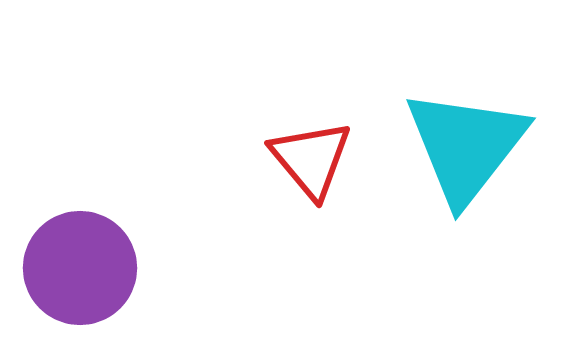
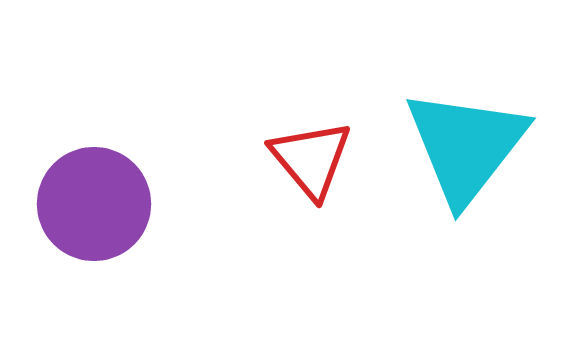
purple circle: moved 14 px right, 64 px up
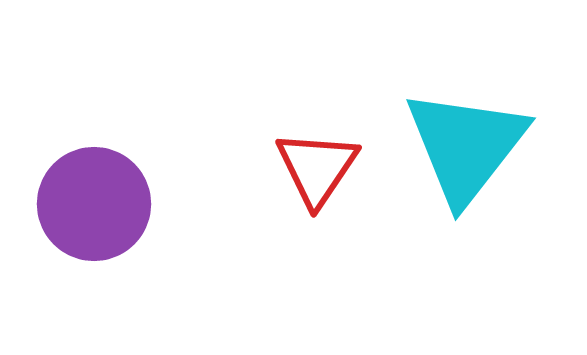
red triangle: moved 6 px right, 9 px down; rotated 14 degrees clockwise
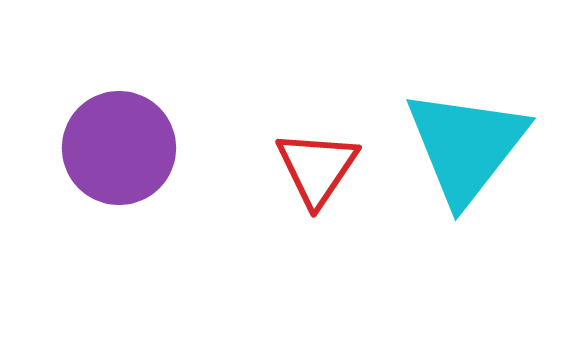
purple circle: moved 25 px right, 56 px up
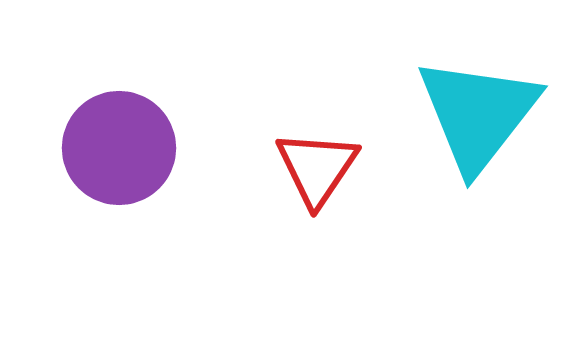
cyan triangle: moved 12 px right, 32 px up
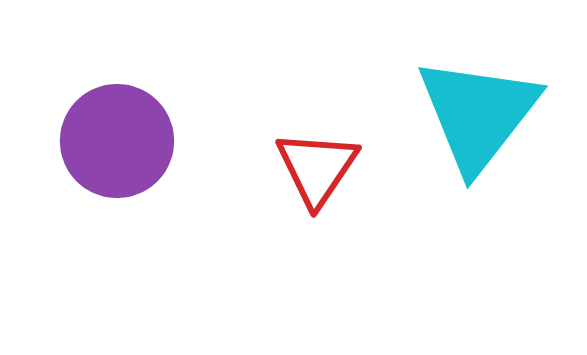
purple circle: moved 2 px left, 7 px up
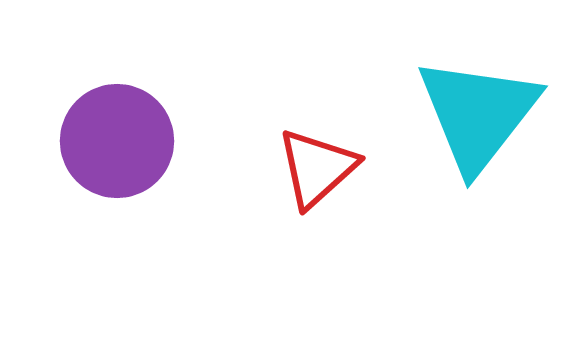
red triangle: rotated 14 degrees clockwise
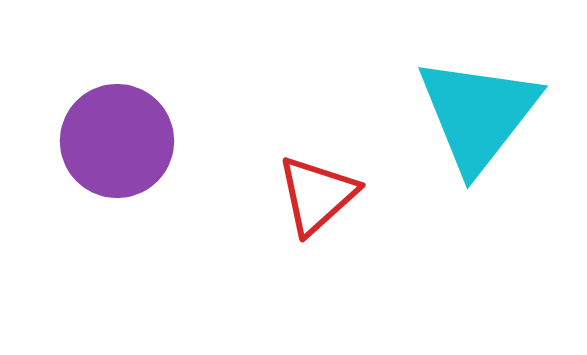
red triangle: moved 27 px down
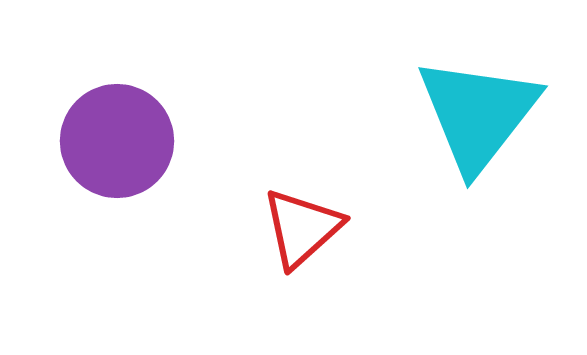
red triangle: moved 15 px left, 33 px down
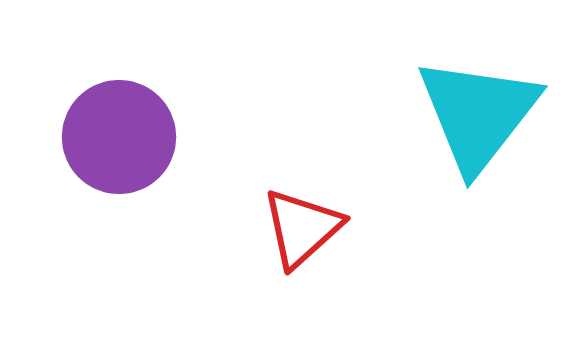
purple circle: moved 2 px right, 4 px up
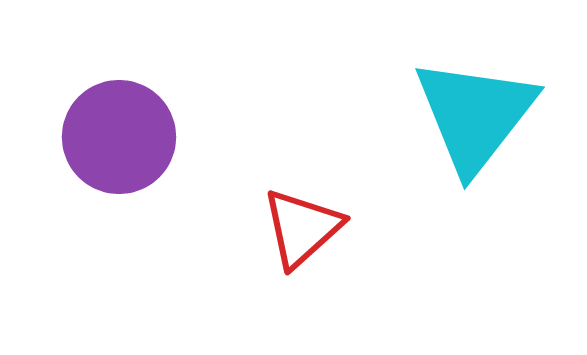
cyan triangle: moved 3 px left, 1 px down
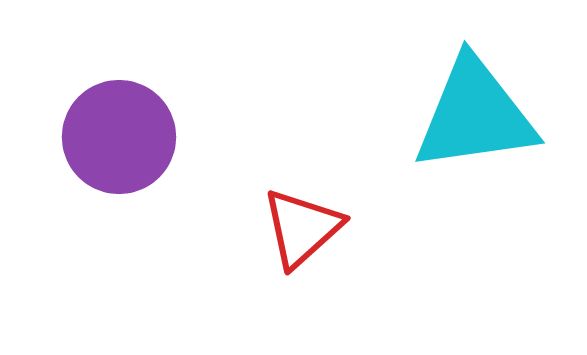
cyan triangle: rotated 44 degrees clockwise
